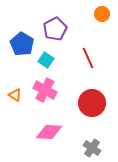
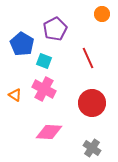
cyan square: moved 2 px left, 1 px down; rotated 14 degrees counterclockwise
pink cross: moved 1 px left, 1 px up
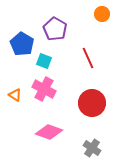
purple pentagon: rotated 15 degrees counterclockwise
pink diamond: rotated 16 degrees clockwise
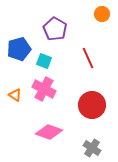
blue pentagon: moved 3 px left, 5 px down; rotated 25 degrees clockwise
red circle: moved 2 px down
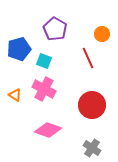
orange circle: moved 20 px down
pink diamond: moved 1 px left, 2 px up
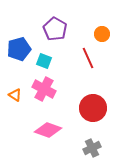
red circle: moved 1 px right, 3 px down
gray cross: rotated 30 degrees clockwise
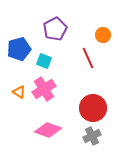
purple pentagon: rotated 15 degrees clockwise
orange circle: moved 1 px right, 1 px down
pink cross: rotated 30 degrees clockwise
orange triangle: moved 4 px right, 3 px up
gray cross: moved 12 px up
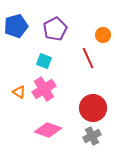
blue pentagon: moved 3 px left, 23 px up
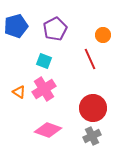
red line: moved 2 px right, 1 px down
